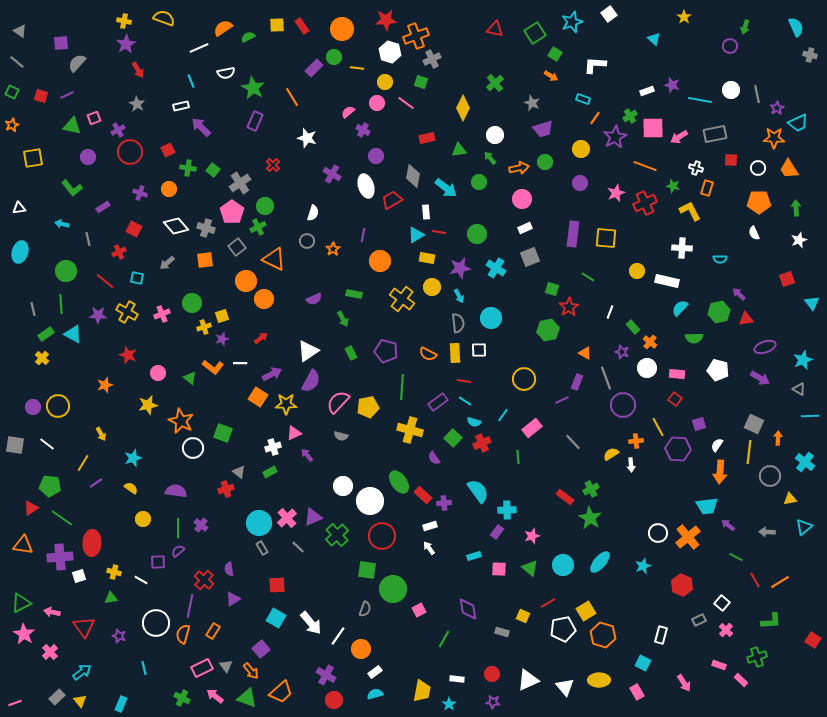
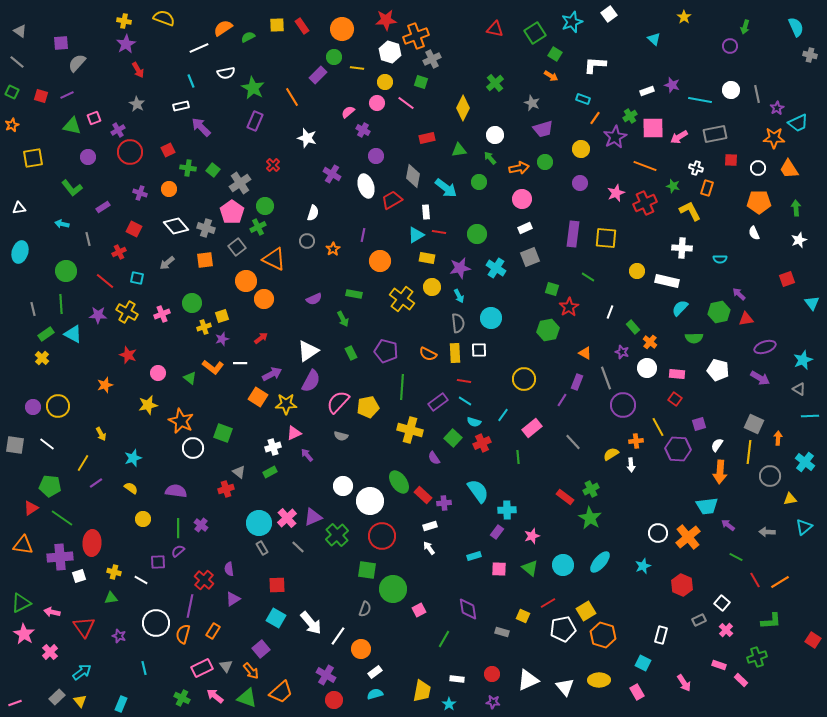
purple rectangle at (314, 68): moved 4 px right, 7 px down
purple line at (562, 400): rotated 32 degrees counterclockwise
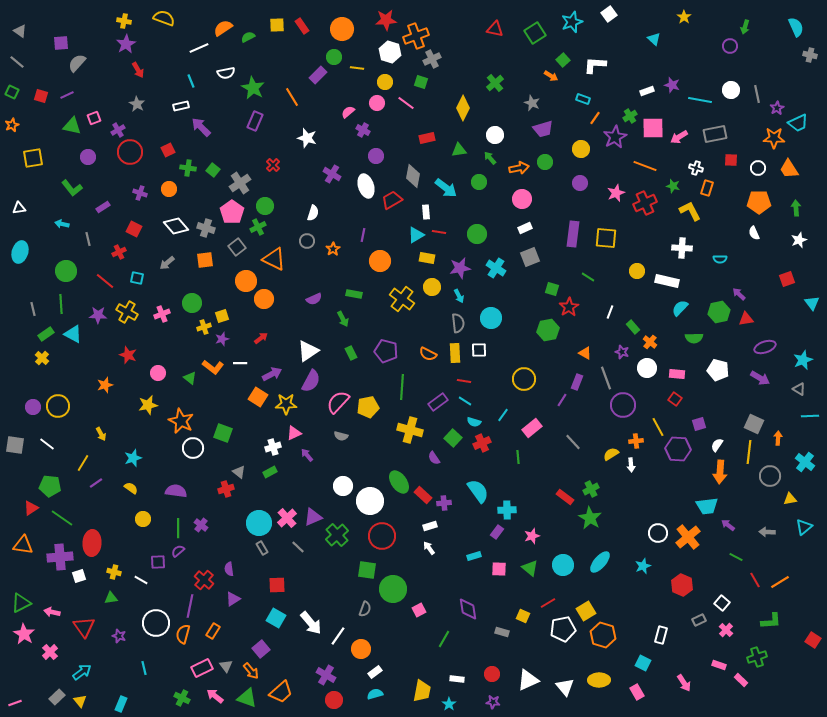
green square at (555, 54): moved 8 px right, 6 px down; rotated 16 degrees clockwise
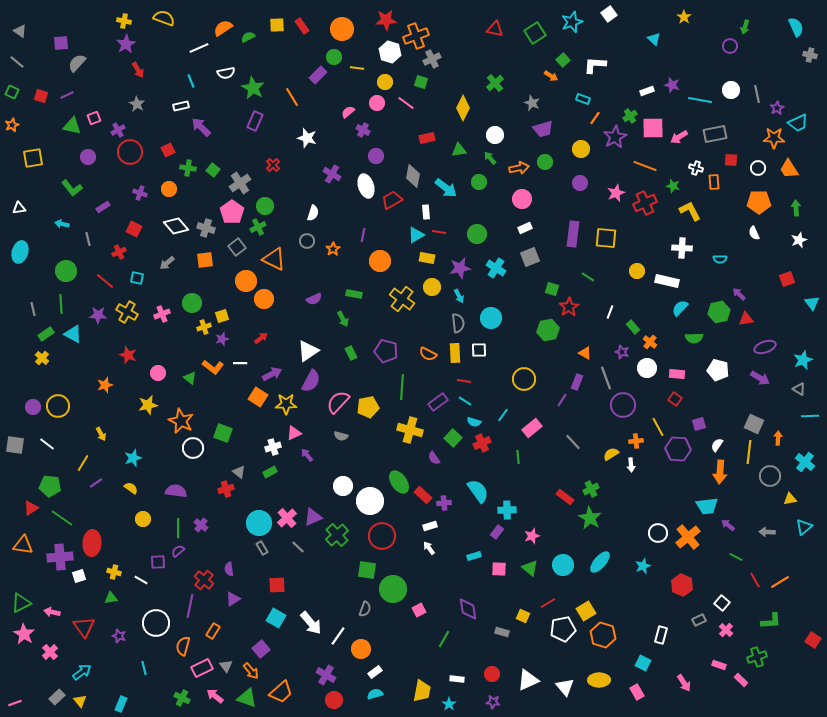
orange rectangle at (707, 188): moved 7 px right, 6 px up; rotated 21 degrees counterclockwise
orange semicircle at (183, 634): moved 12 px down
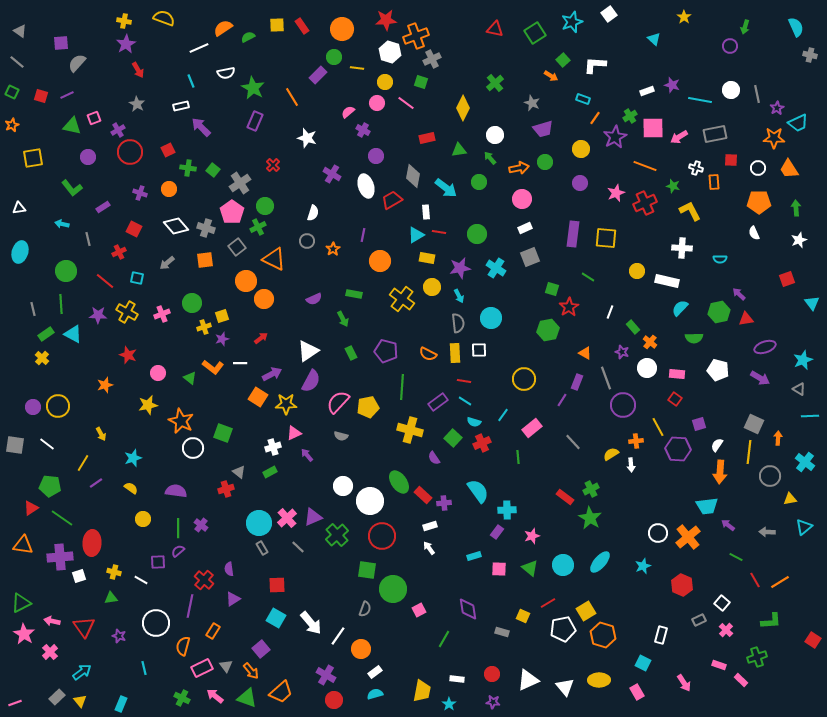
pink arrow at (52, 612): moved 9 px down
